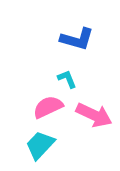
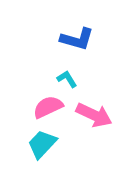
cyan L-shape: rotated 10 degrees counterclockwise
cyan trapezoid: moved 2 px right, 1 px up
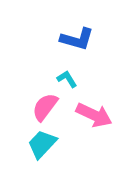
pink semicircle: moved 3 px left; rotated 28 degrees counterclockwise
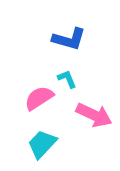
blue L-shape: moved 8 px left
cyan L-shape: rotated 10 degrees clockwise
pink semicircle: moved 6 px left, 9 px up; rotated 20 degrees clockwise
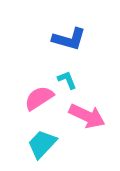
cyan L-shape: moved 1 px down
pink arrow: moved 7 px left, 1 px down
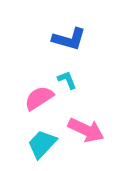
pink arrow: moved 1 px left, 14 px down
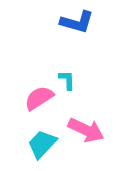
blue L-shape: moved 8 px right, 17 px up
cyan L-shape: rotated 20 degrees clockwise
